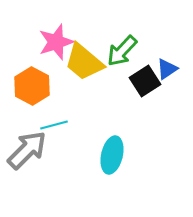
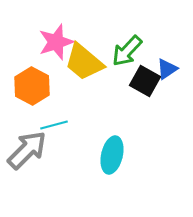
green arrow: moved 5 px right
black square: rotated 28 degrees counterclockwise
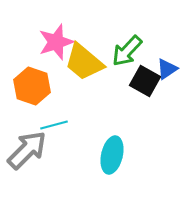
orange hexagon: rotated 9 degrees counterclockwise
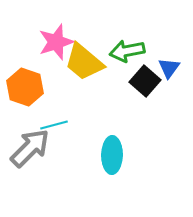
green arrow: rotated 36 degrees clockwise
blue triangle: moved 2 px right, 1 px up; rotated 20 degrees counterclockwise
black square: rotated 12 degrees clockwise
orange hexagon: moved 7 px left, 1 px down
gray arrow: moved 3 px right, 2 px up
cyan ellipse: rotated 12 degrees counterclockwise
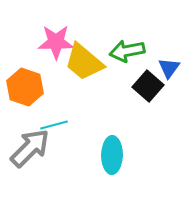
pink star: rotated 18 degrees clockwise
black square: moved 3 px right, 5 px down
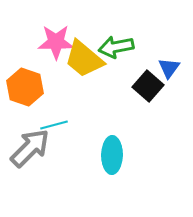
green arrow: moved 11 px left, 4 px up
yellow trapezoid: moved 3 px up
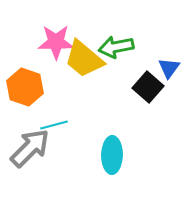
black square: moved 1 px down
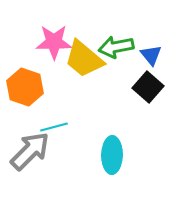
pink star: moved 2 px left
blue triangle: moved 18 px left, 13 px up; rotated 15 degrees counterclockwise
cyan line: moved 2 px down
gray arrow: moved 3 px down
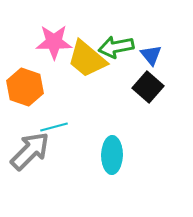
yellow trapezoid: moved 3 px right
